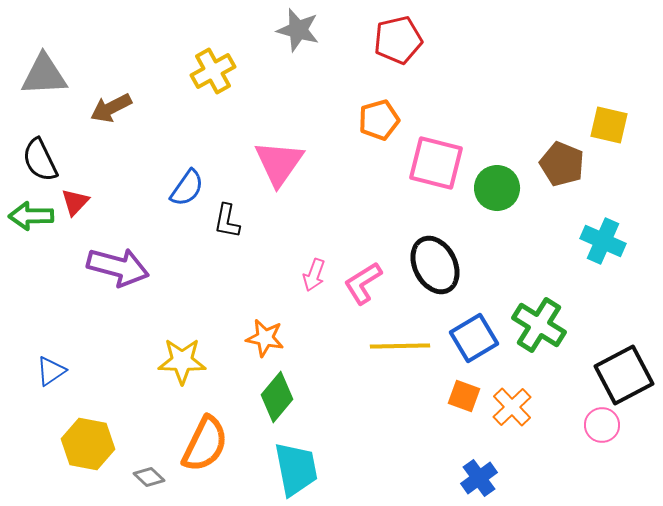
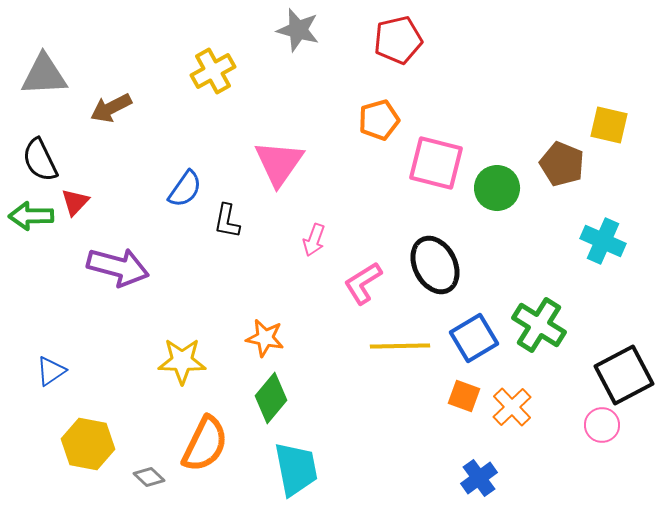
blue semicircle: moved 2 px left, 1 px down
pink arrow: moved 35 px up
green diamond: moved 6 px left, 1 px down
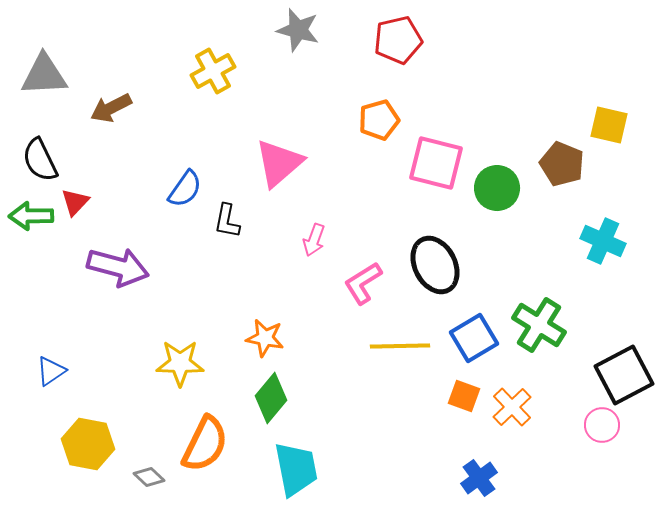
pink triangle: rotated 14 degrees clockwise
yellow star: moved 2 px left, 2 px down
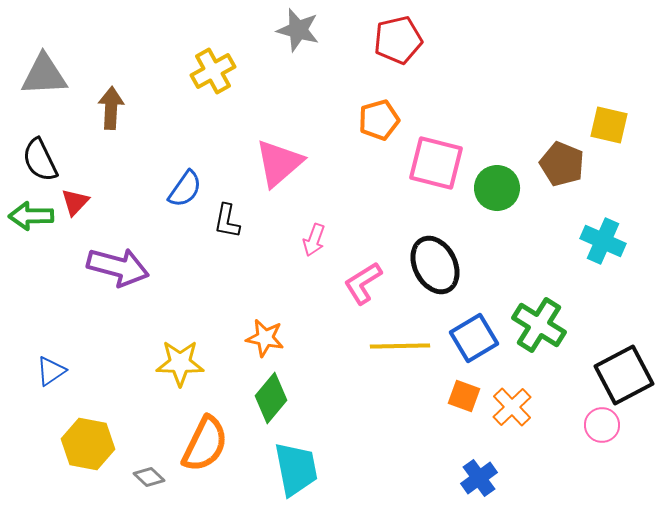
brown arrow: rotated 120 degrees clockwise
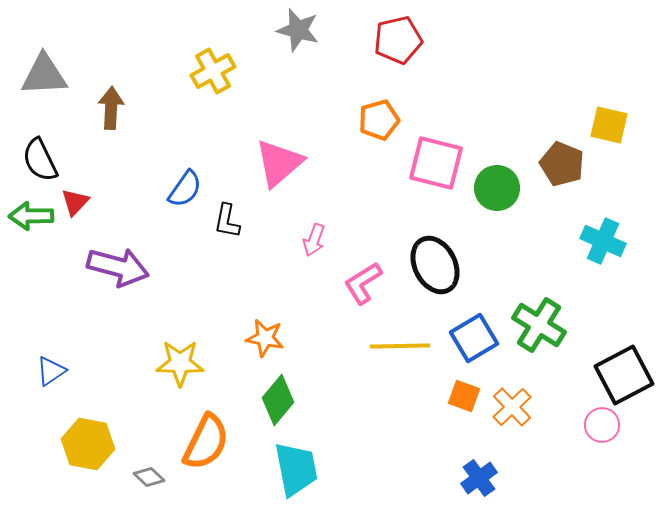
green diamond: moved 7 px right, 2 px down
orange semicircle: moved 1 px right, 2 px up
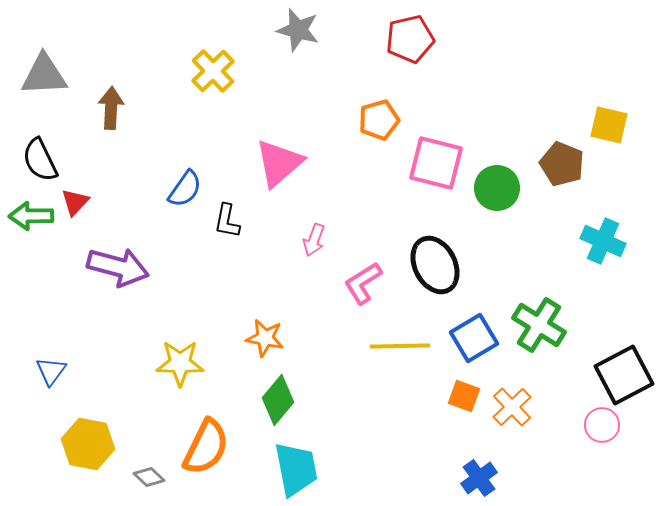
red pentagon: moved 12 px right, 1 px up
yellow cross: rotated 15 degrees counterclockwise
blue triangle: rotated 20 degrees counterclockwise
orange semicircle: moved 5 px down
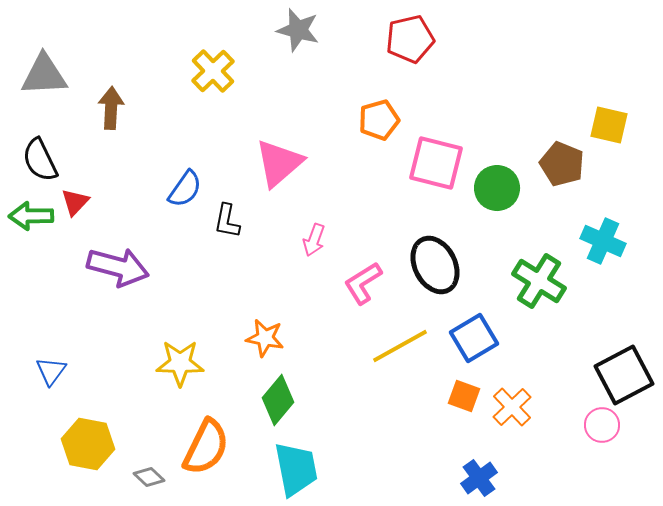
green cross: moved 44 px up
yellow line: rotated 28 degrees counterclockwise
